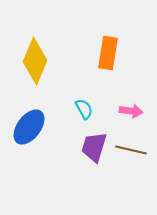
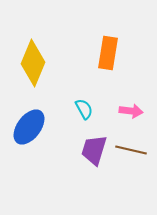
yellow diamond: moved 2 px left, 2 px down
purple trapezoid: moved 3 px down
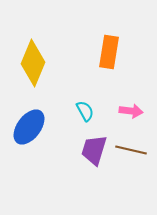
orange rectangle: moved 1 px right, 1 px up
cyan semicircle: moved 1 px right, 2 px down
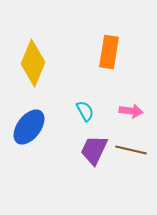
purple trapezoid: rotated 8 degrees clockwise
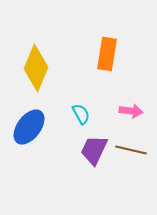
orange rectangle: moved 2 px left, 2 px down
yellow diamond: moved 3 px right, 5 px down
cyan semicircle: moved 4 px left, 3 px down
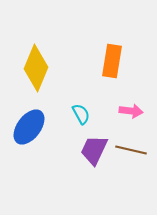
orange rectangle: moved 5 px right, 7 px down
